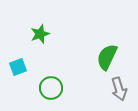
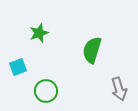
green star: moved 1 px left, 1 px up
green semicircle: moved 15 px left, 7 px up; rotated 8 degrees counterclockwise
green circle: moved 5 px left, 3 px down
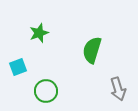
gray arrow: moved 1 px left
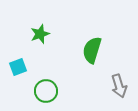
green star: moved 1 px right, 1 px down
gray arrow: moved 1 px right, 3 px up
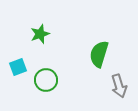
green semicircle: moved 7 px right, 4 px down
green circle: moved 11 px up
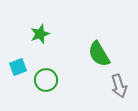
green semicircle: rotated 48 degrees counterclockwise
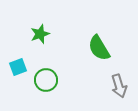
green semicircle: moved 6 px up
